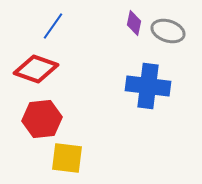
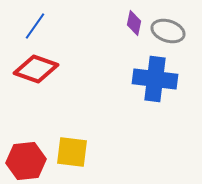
blue line: moved 18 px left
blue cross: moved 7 px right, 7 px up
red hexagon: moved 16 px left, 42 px down
yellow square: moved 5 px right, 6 px up
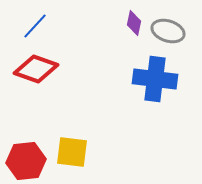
blue line: rotated 8 degrees clockwise
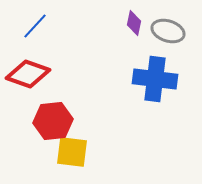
red diamond: moved 8 px left, 5 px down
red hexagon: moved 27 px right, 40 px up
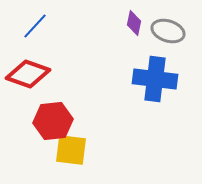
yellow square: moved 1 px left, 2 px up
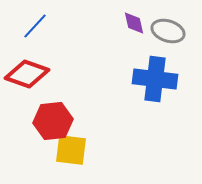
purple diamond: rotated 25 degrees counterclockwise
red diamond: moved 1 px left
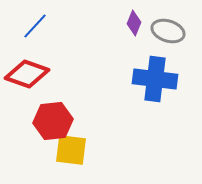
purple diamond: rotated 35 degrees clockwise
